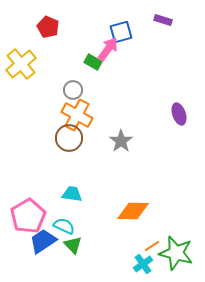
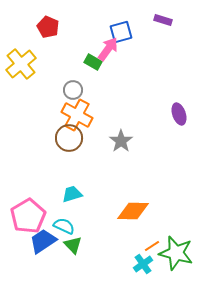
cyan trapezoid: rotated 25 degrees counterclockwise
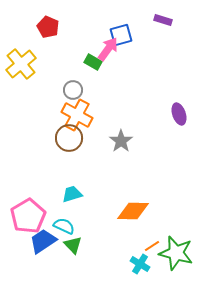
blue square: moved 3 px down
cyan cross: moved 3 px left; rotated 24 degrees counterclockwise
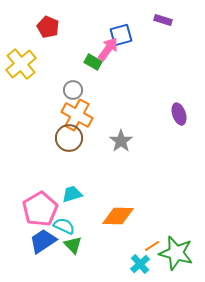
orange diamond: moved 15 px left, 5 px down
pink pentagon: moved 12 px right, 7 px up
cyan cross: rotated 18 degrees clockwise
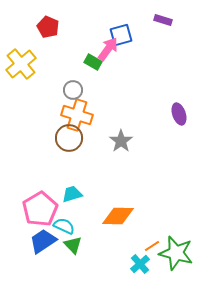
orange cross: rotated 12 degrees counterclockwise
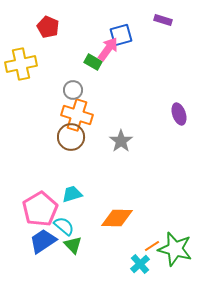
yellow cross: rotated 28 degrees clockwise
brown circle: moved 2 px right, 1 px up
orange diamond: moved 1 px left, 2 px down
cyan semicircle: rotated 15 degrees clockwise
green star: moved 1 px left, 4 px up
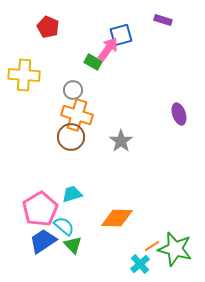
yellow cross: moved 3 px right, 11 px down; rotated 16 degrees clockwise
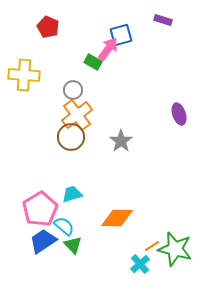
orange cross: rotated 36 degrees clockwise
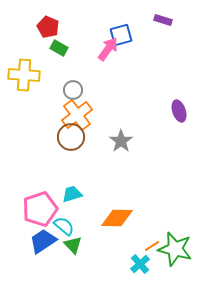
green rectangle: moved 34 px left, 14 px up
purple ellipse: moved 3 px up
pink pentagon: rotated 12 degrees clockwise
